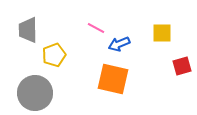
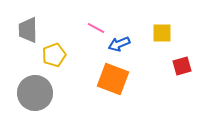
orange square: rotated 8 degrees clockwise
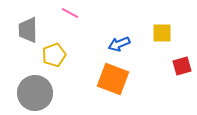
pink line: moved 26 px left, 15 px up
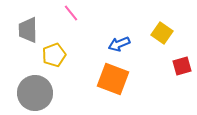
pink line: moved 1 px right; rotated 24 degrees clockwise
yellow square: rotated 35 degrees clockwise
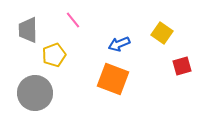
pink line: moved 2 px right, 7 px down
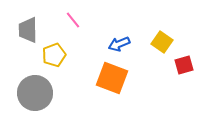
yellow square: moved 9 px down
red square: moved 2 px right, 1 px up
orange square: moved 1 px left, 1 px up
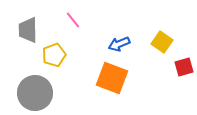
red square: moved 2 px down
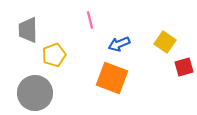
pink line: moved 17 px right; rotated 24 degrees clockwise
yellow square: moved 3 px right
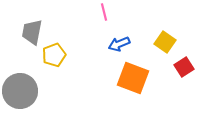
pink line: moved 14 px right, 8 px up
gray trapezoid: moved 4 px right, 2 px down; rotated 12 degrees clockwise
red square: rotated 18 degrees counterclockwise
orange square: moved 21 px right
gray circle: moved 15 px left, 2 px up
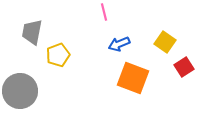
yellow pentagon: moved 4 px right
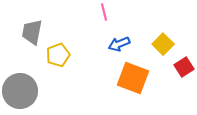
yellow square: moved 2 px left, 2 px down; rotated 10 degrees clockwise
